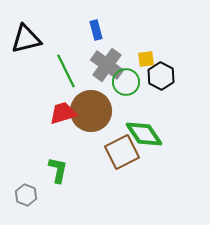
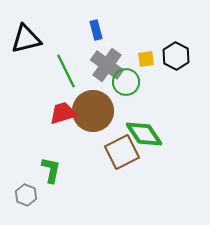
black hexagon: moved 15 px right, 20 px up
brown circle: moved 2 px right
green L-shape: moved 7 px left
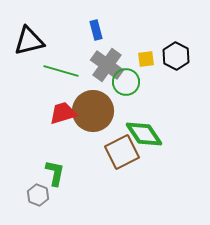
black triangle: moved 3 px right, 2 px down
green line: moved 5 px left; rotated 48 degrees counterclockwise
green L-shape: moved 4 px right, 3 px down
gray hexagon: moved 12 px right
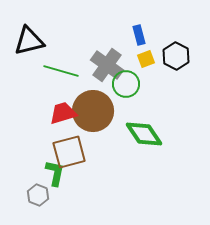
blue rectangle: moved 43 px right, 5 px down
yellow square: rotated 12 degrees counterclockwise
green circle: moved 2 px down
brown square: moved 53 px left; rotated 12 degrees clockwise
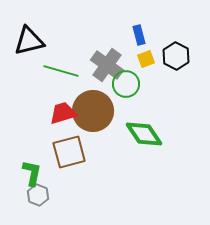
green L-shape: moved 23 px left
